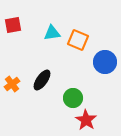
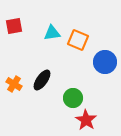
red square: moved 1 px right, 1 px down
orange cross: moved 2 px right; rotated 21 degrees counterclockwise
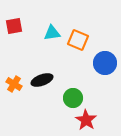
blue circle: moved 1 px down
black ellipse: rotated 35 degrees clockwise
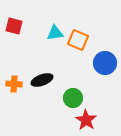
red square: rotated 24 degrees clockwise
cyan triangle: moved 3 px right
orange cross: rotated 28 degrees counterclockwise
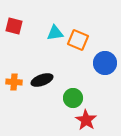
orange cross: moved 2 px up
